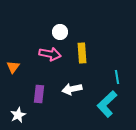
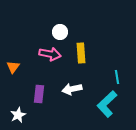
yellow rectangle: moved 1 px left
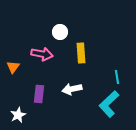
pink arrow: moved 8 px left
cyan L-shape: moved 2 px right
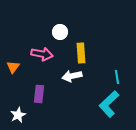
white arrow: moved 13 px up
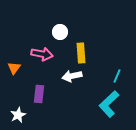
orange triangle: moved 1 px right, 1 px down
cyan line: moved 1 px up; rotated 32 degrees clockwise
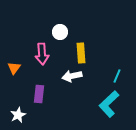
pink arrow: rotated 75 degrees clockwise
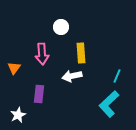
white circle: moved 1 px right, 5 px up
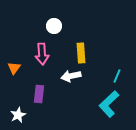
white circle: moved 7 px left, 1 px up
white arrow: moved 1 px left
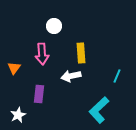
cyan L-shape: moved 10 px left, 6 px down
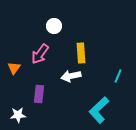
pink arrow: moved 2 px left; rotated 40 degrees clockwise
cyan line: moved 1 px right
white star: rotated 21 degrees clockwise
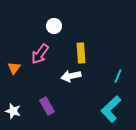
purple rectangle: moved 8 px right, 12 px down; rotated 36 degrees counterclockwise
cyan L-shape: moved 12 px right, 1 px up
white star: moved 5 px left, 4 px up; rotated 21 degrees clockwise
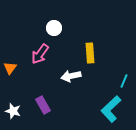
white circle: moved 2 px down
yellow rectangle: moved 9 px right
orange triangle: moved 4 px left
cyan line: moved 6 px right, 5 px down
purple rectangle: moved 4 px left, 1 px up
